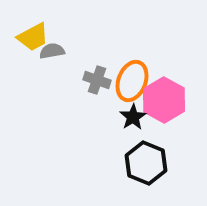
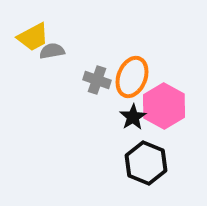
orange ellipse: moved 4 px up
pink hexagon: moved 6 px down
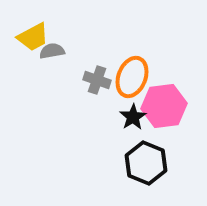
pink hexagon: rotated 24 degrees clockwise
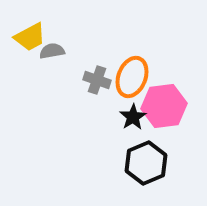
yellow trapezoid: moved 3 px left
black hexagon: rotated 15 degrees clockwise
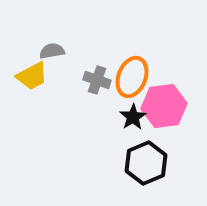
yellow trapezoid: moved 2 px right, 39 px down
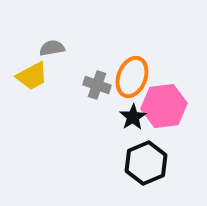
gray semicircle: moved 3 px up
gray cross: moved 5 px down
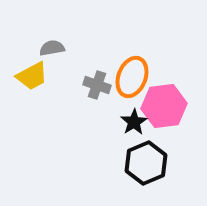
black star: moved 1 px right, 5 px down
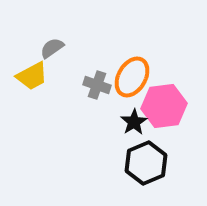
gray semicircle: rotated 25 degrees counterclockwise
orange ellipse: rotated 9 degrees clockwise
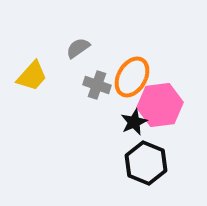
gray semicircle: moved 26 px right
yellow trapezoid: rotated 20 degrees counterclockwise
pink hexagon: moved 4 px left, 1 px up
black star: rotated 8 degrees clockwise
black hexagon: rotated 15 degrees counterclockwise
